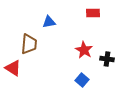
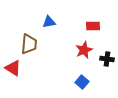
red rectangle: moved 13 px down
red star: rotated 18 degrees clockwise
blue square: moved 2 px down
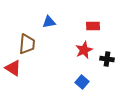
brown trapezoid: moved 2 px left
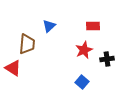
blue triangle: moved 4 px down; rotated 32 degrees counterclockwise
black cross: rotated 16 degrees counterclockwise
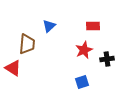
blue square: rotated 32 degrees clockwise
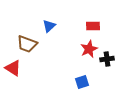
brown trapezoid: rotated 105 degrees clockwise
red star: moved 5 px right, 1 px up
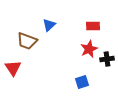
blue triangle: moved 1 px up
brown trapezoid: moved 3 px up
red triangle: rotated 24 degrees clockwise
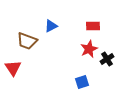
blue triangle: moved 2 px right, 1 px down; rotated 16 degrees clockwise
black cross: rotated 24 degrees counterclockwise
